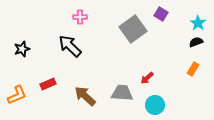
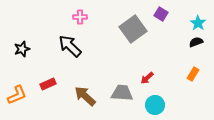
orange rectangle: moved 5 px down
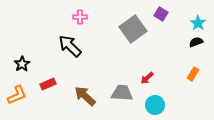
black star: moved 15 px down; rotated 14 degrees counterclockwise
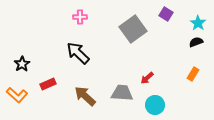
purple square: moved 5 px right
black arrow: moved 8 px right, 7 px down
orange L-shape: rotated 65 degrees clockwise
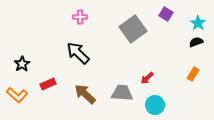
brown arrow: moved 2 px up
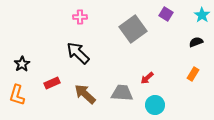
cyan star: moved 4 px right, 8 px up
red rectangle: moved 4 px right, 1 px up
orange L-shape: rotated 65 degrees clockwise
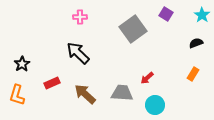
black semicircle: moved 1 px down
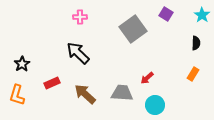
black semicircle: rotated 112 degrees clockwise
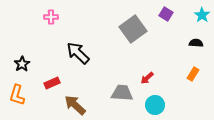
pink cross: moved 29 px left
black semicircle: rotated 88 degrees counterclockwise
brown arrow: moved 10 px left, 11 px down
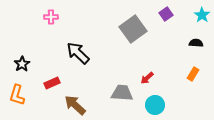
purple square: rotated 24 degrees clockwise
